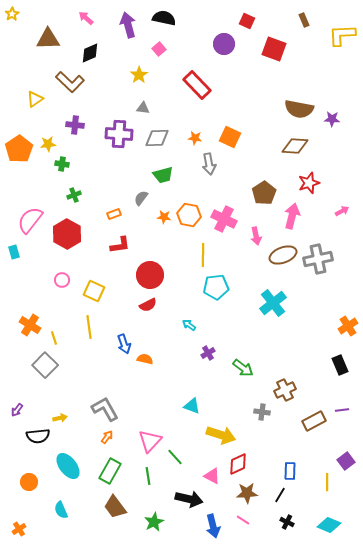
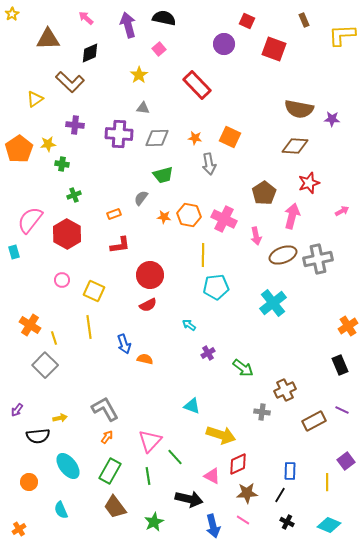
purple line at (342, 410): rotated 32 degrees clockwise
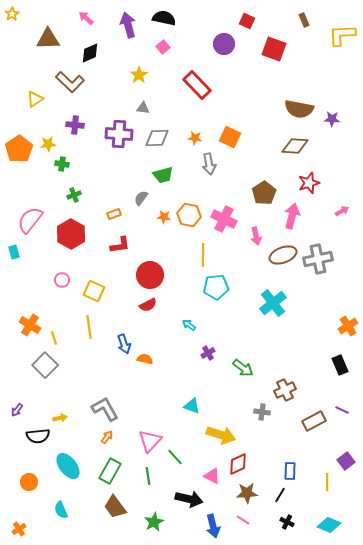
pink square at (159, 49): moved 4 px right, 2 px up
red hexagon at (67, 234): moved 4 px right
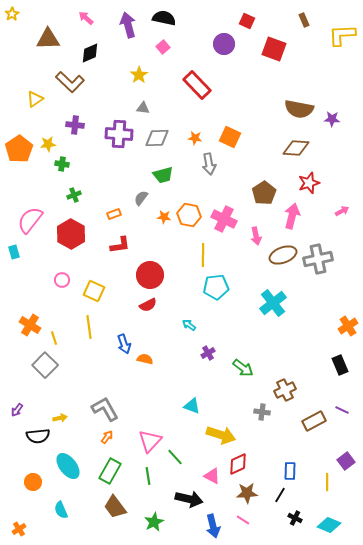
brown diamond at (295, 146): moved 1 px right, 2 px down
orange circle at (29, 482): moved 4 px right
black cross at (287, 522): moved 8 px right, 4 px up
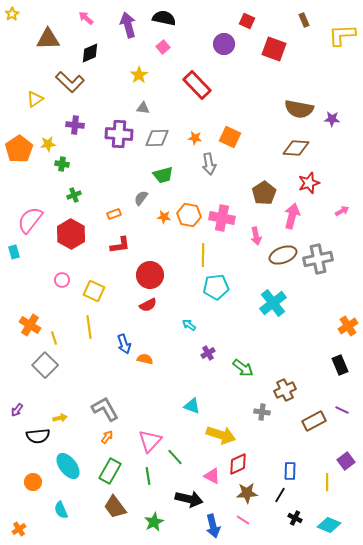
pink cross at (224, 219): moved 2 px left, 1 px up; rotated 15 degrees counterclockwise
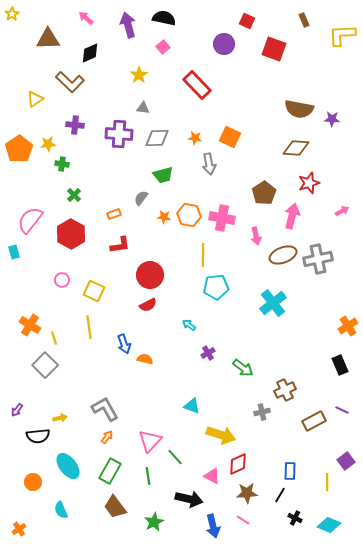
green cross at (74, 195): rotated 24 degrees counterclockwise
gray cross at (262, 412): rotated 21 degrees counterclockwise
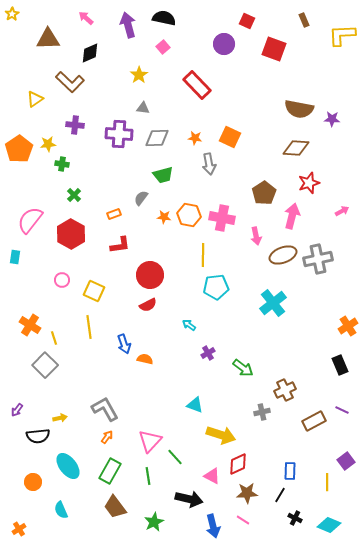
cyan rectangle at (14, 252): moved 1 px right, 5 px down; rotated 24 degrees clockwise
cyan triangle at (192, 406): moved 3 px right, 1 px up
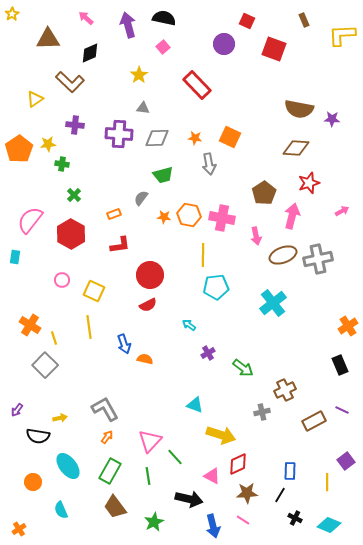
black semicircle at (38, 436): rotated 15 degrees clockwise
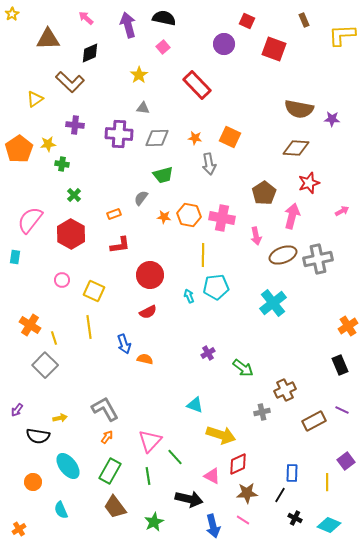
red semicircle at (148, 305): moved 7 px down
cyan arrow at (189, 325): moved 29 px up; rotated 32 degrees clockwise
blue rectangle at (290, 471): moved 2 px right, 2 px down
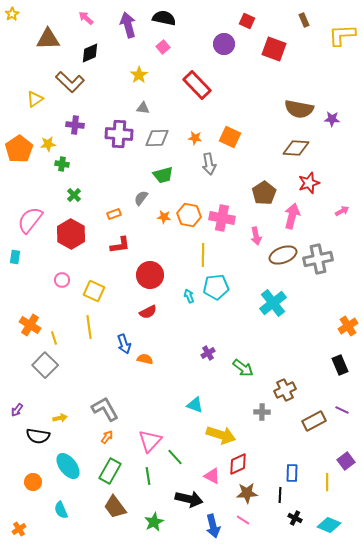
gray cross at (262, 412): rotated 14 degrees clockwise
black line at (280, 495): rotated 28 degrees counterclockwise
